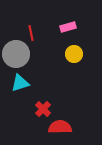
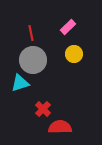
pink rectangle: rotated 28 degrees counterclockwise
gray circle: moved 17 px right, 6 px down
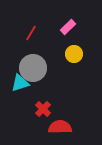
red line: rotated 42 degrees clockwise
gray circle: moved 8 px down
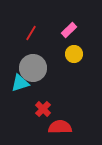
pink rectangle: moved 1 px right, 3 px down
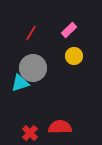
yellow circle: moved 2 px down
red cross: moved 13 px left, 24 px down
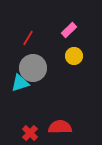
red line: moved 3 px left, 5 px down
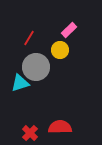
red line: moved 1 px right
yellow circle: moved 14 px left, 6 px up
gray circle: moved 3 px right, 1 px up
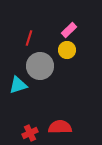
red line: rotated 14 degrees counterclockwise
yellow circle: moved 7 px right
gray circle: moved 4 px right, 1 px up
cyan triangle: moved 2 px left, 2 px down
red cross: rotated 21 degrees clockwise
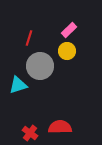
yellow circle: moved 1 px down
red cross: rotated 28 degrees counterclockwise
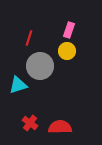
pink rectangle: rotated 28 degrees counterclockwise
red cross: moved 10 px up
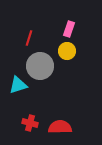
pink rectangle: moved 1 px up
red cross: rotated 21 degrees counterclockwise
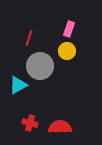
cyan triangle: rotated 12 degrees counterclockwise
